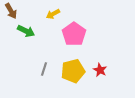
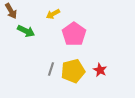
gray line: moved 7 px right
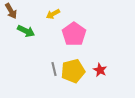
gray line: moved 3 px right; rotated 32 degrees counterclockwise
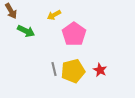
yellow arrow: moved 1 px right, 1 px down
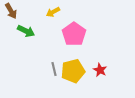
yellow arrow: moved 1 px left, 3 px up
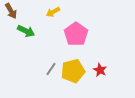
pink pentagon: moved 2 px right
gray line: moved 3 px left; rotated 48 degrees clockwise
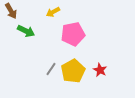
pink pentagon: moved 3 px left; rotated 25 degrees clockwise
yellow pentagon: rotated 15 degrees counterclockwise
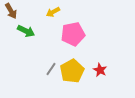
yellow pentagon: moved 1 px left
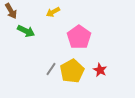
pink pentagon: moved 6 px right, 3 px down; rotated 25 degrees counterclockwise
